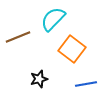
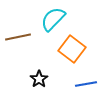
brown line: rotated 10 degrees clockwise
black star: rotated 18 degrees counterclockwise
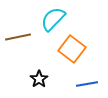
blue line: moved 1 px right
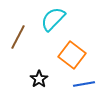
brown line: rotated 50 degrees counterclockwise
orange square: moved 6 px down
blue line: moved 3 px left
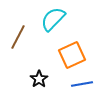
orange square: rotated 28 degrees clockwise
blue line: moved 2 px left
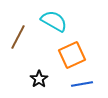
cyan semicircle: moved 1 px right, 2 px down; rotated 76 degrees clockwise
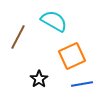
orange square: moved 1 px down
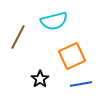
cyan semicircle: rotated 136 degrees clockwise
black star: moved 1 px right
blue line: moved 1 px left
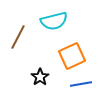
black star: moved 2 px up
